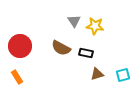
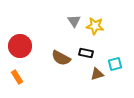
brown semicircle: moved 10 px down
cyan square: moved 8 px left, 11 px up
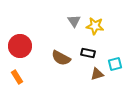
black rectangle: moved 2 px right
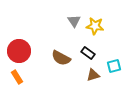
red circle: moved 1 px left, 5 px down
black rectangle: rotated 24 degrees clockwise
cyan square: moved 1 px left, 2 px down
brown triangle: moved 4 px left, 1 px down
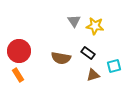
brown semicircle: rotated 18 degrees counterclockwise
orange rectangle: moved 1 px right, 2 px up
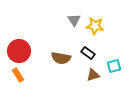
gray triangle: moved 1 px up
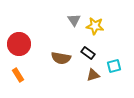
red circle: moved 7 px up
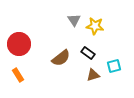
brown semicircle: rotated 48 degrees counterclockwise
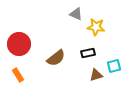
gray triangle: moved 2 px right, 6 px up; rotated 32 degrees counterclockwise
yellow star: moved 1 px right, 1 px down
black rectangle: rotated 48 degrees counterclockwise
brown semicircle: moved 5 px left
brown triangle: moved 3 px right
